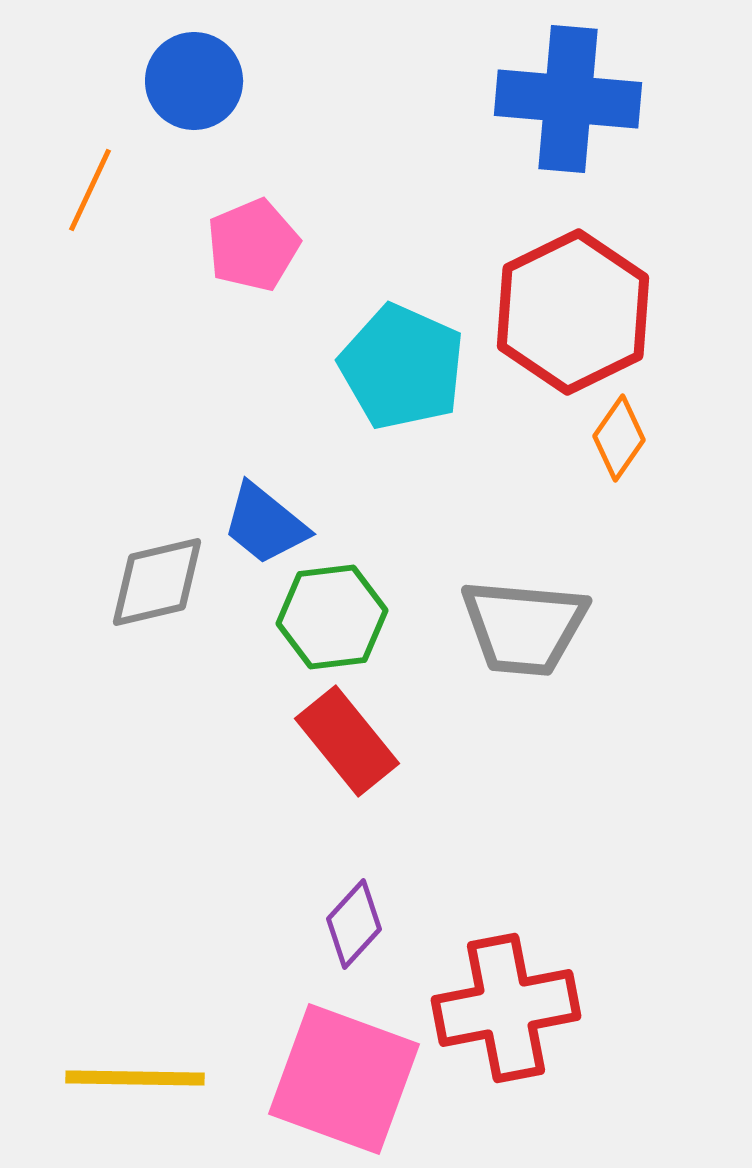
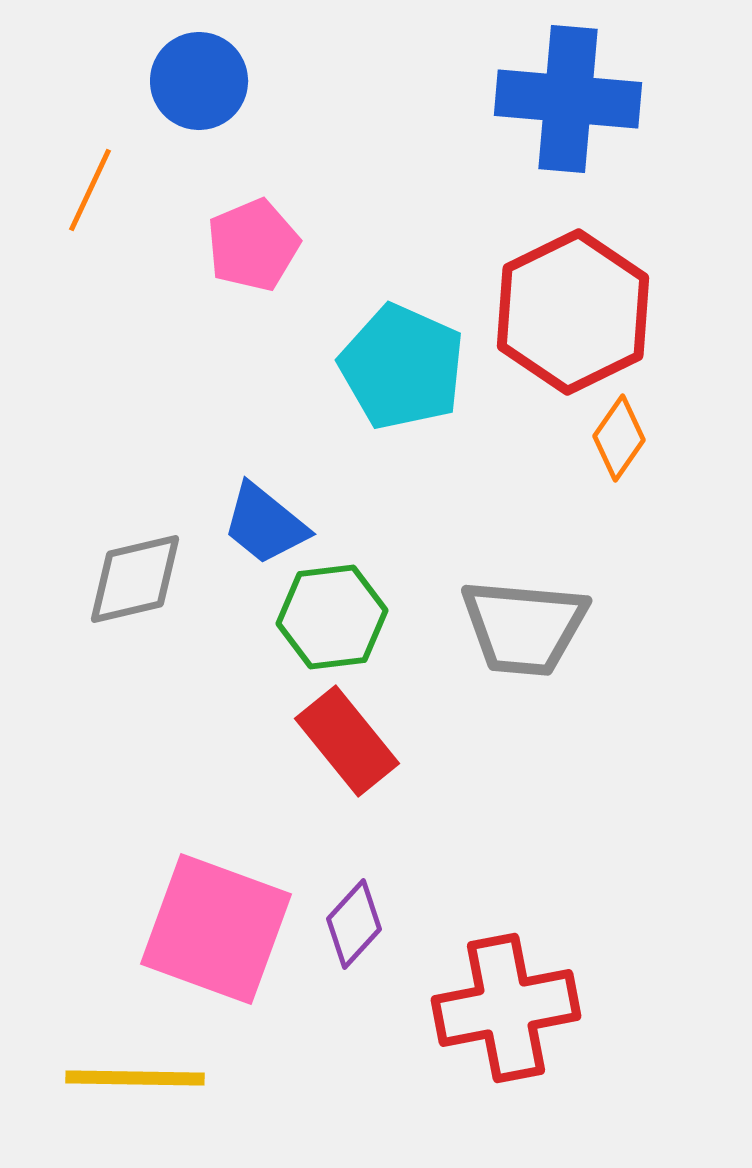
blue circle: moved 5 px right
gray diamond: moved 22 px left, 3 px up
pink square: moved 128 px left, 150 px up
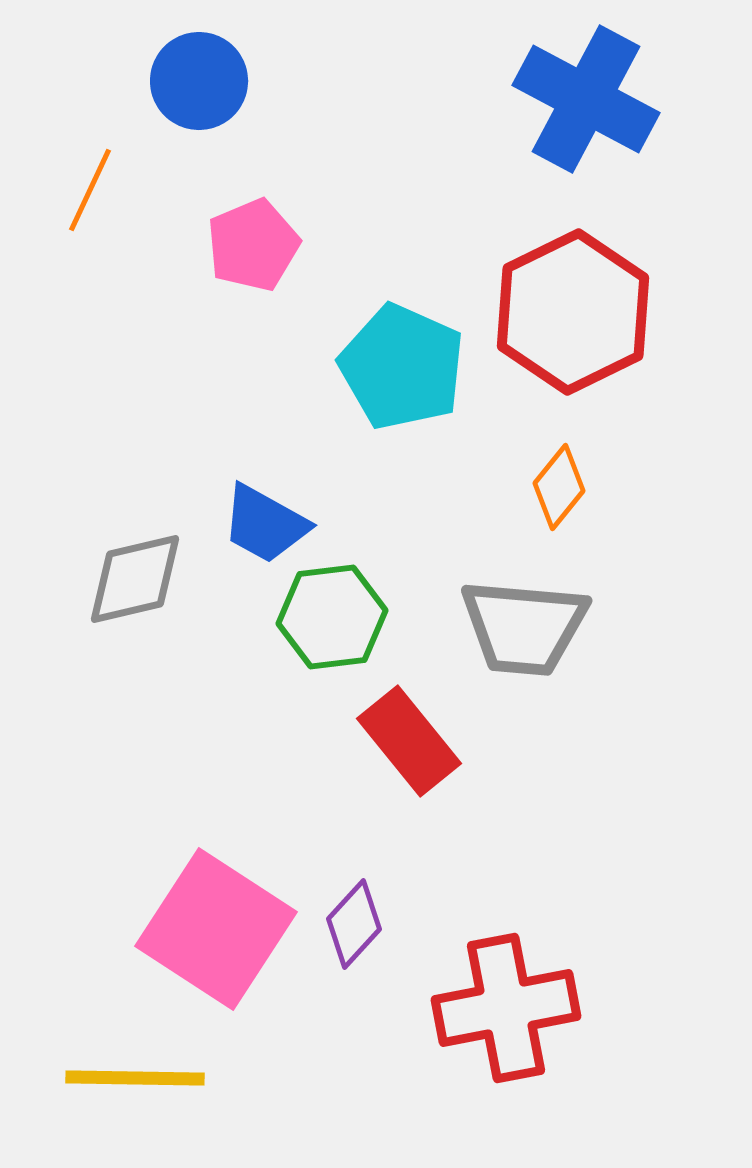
blue cross: moved 18 px right; rotated 23 degrees clockwise
orange diamond: moved 60 px left, 49 px down; rotated 4 degrees clockwise
blue trapezoid: rotated 10 degrees counterclockwise
red rectangle: moved 62 px right
pink square: rotated 13 degrees clockwise
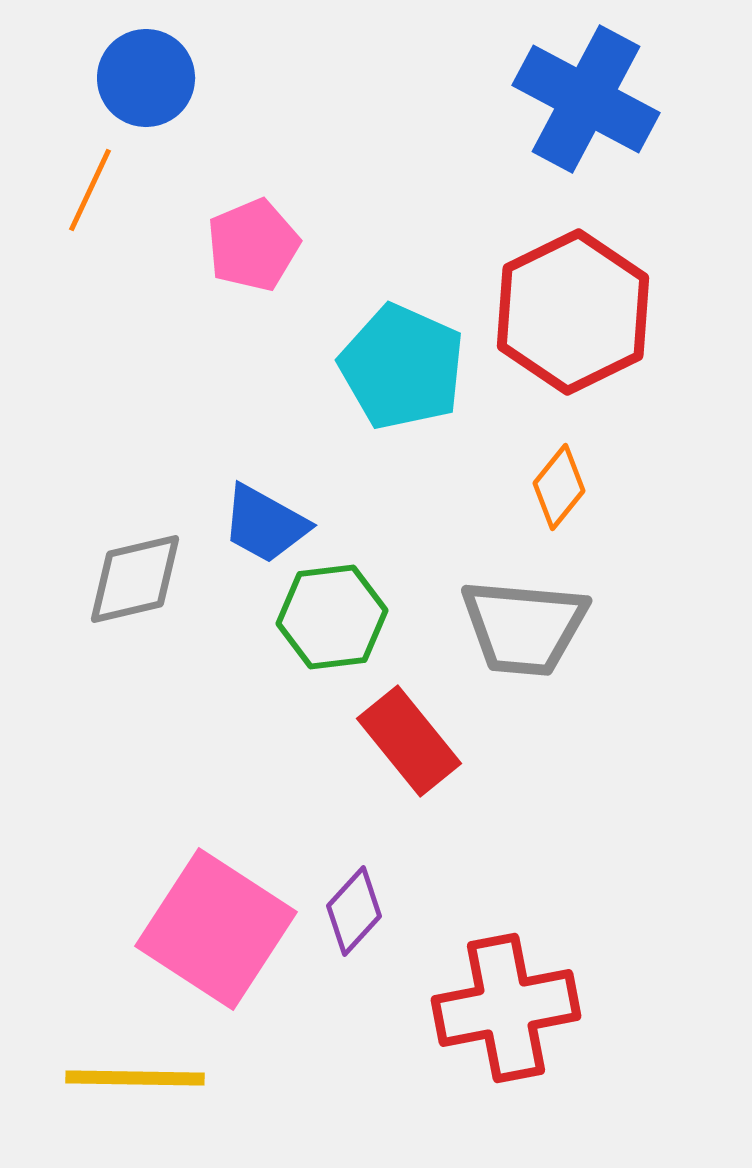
blue circle: moved 53 px left, 3 px up
purple diamond: moved 13 px up
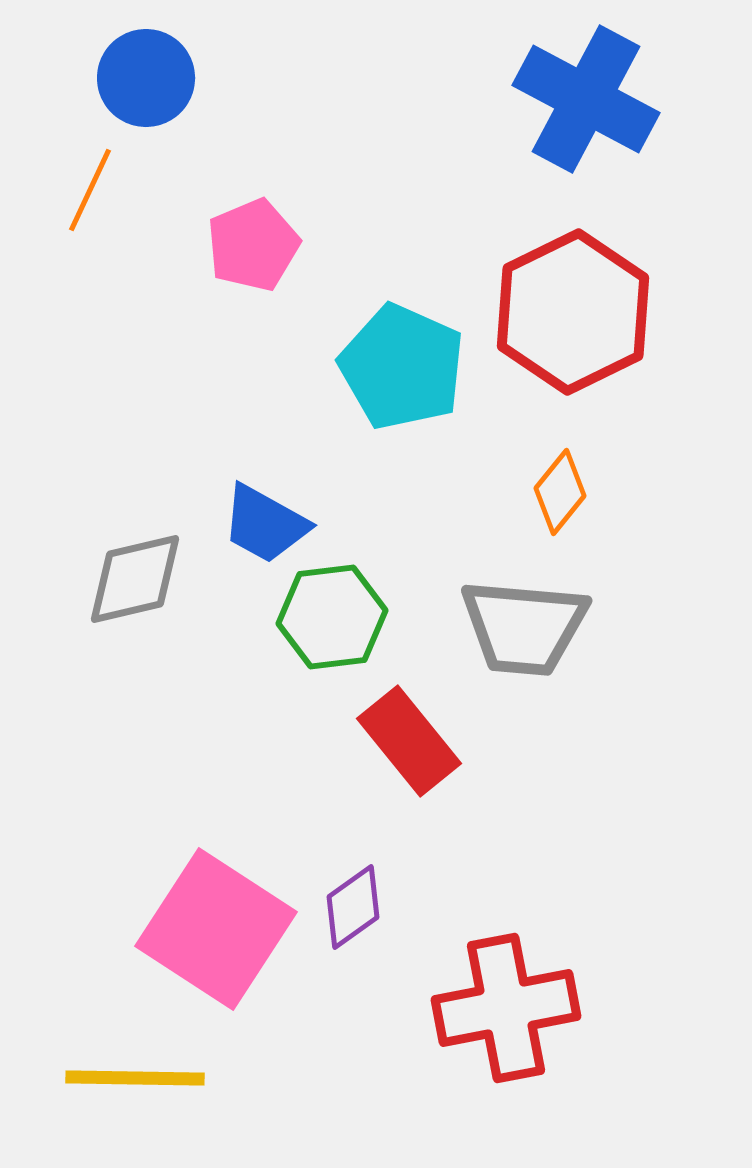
orange diamond: moved 1 px right, 5 px down
purple diamond: moved 1 px left, 4 px up; rotated 12 degrees clockwise
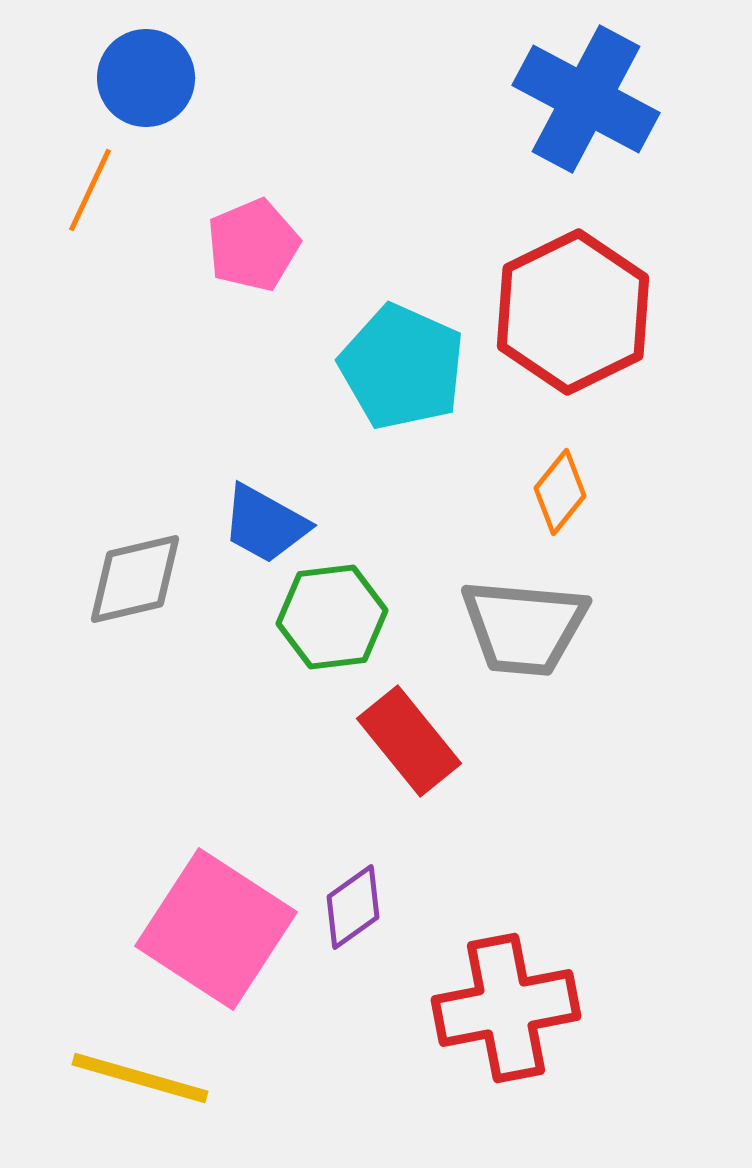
yellow line: moved 5 px right; rotated 15 degrees clockwise
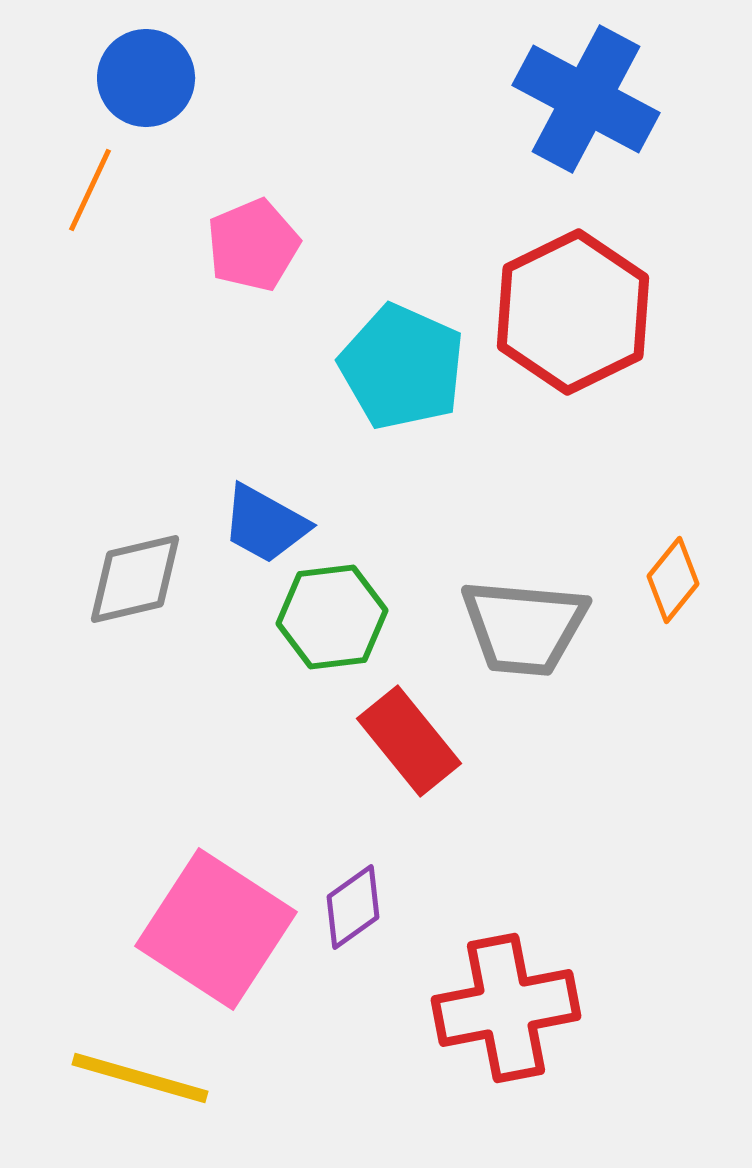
orange diamond: moved 113 px right, 88 px down
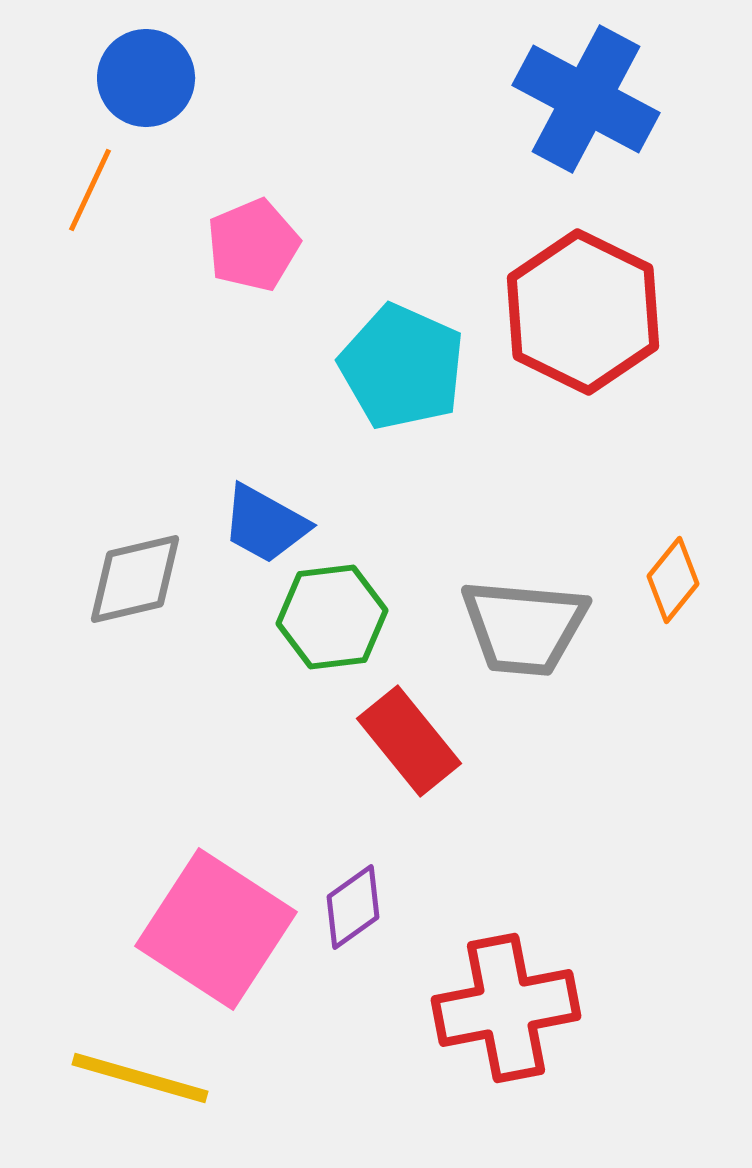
red hexagon: moved 10 px right; rotated 8 degrees counterclockwise
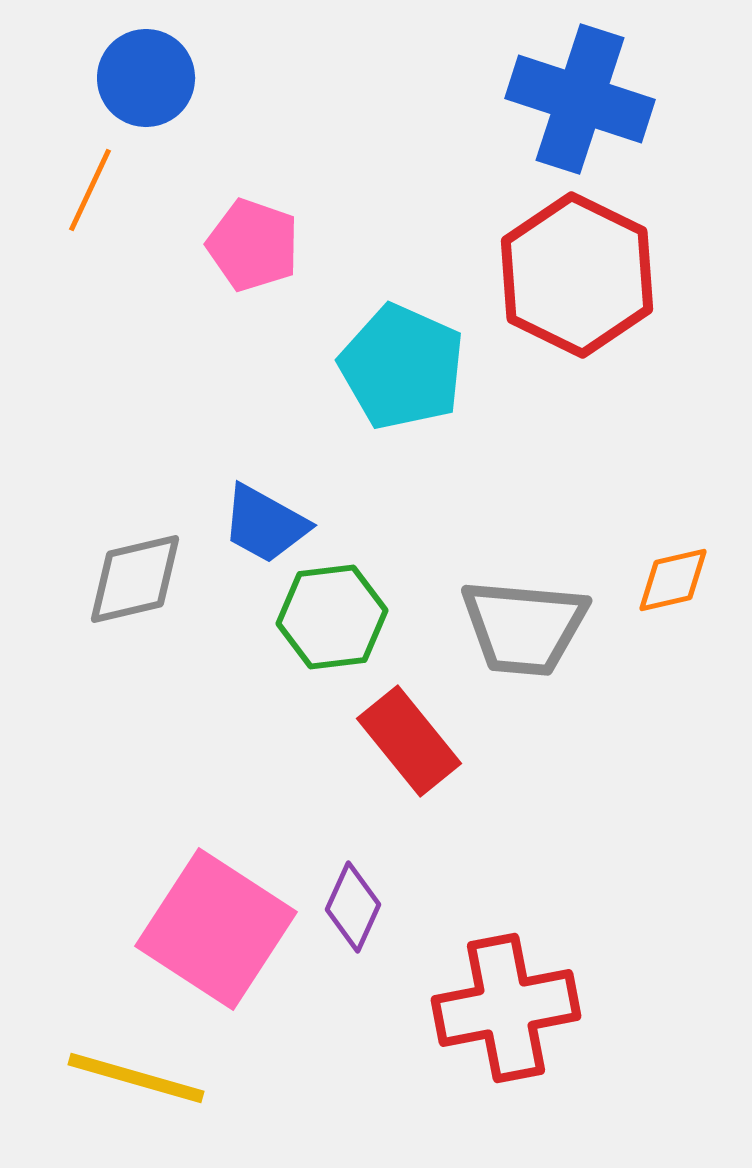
blue cross: moved 6 px left; rotated 10 degrees counterclockwise
pink pentagon: rotated 30 degrees counterclockwise
red hexagon: moved 6 px left, 37 px up
orange diamond: rotated 38 degrees clockwise
purple diamond: rotated 30 degrees counterclockwise
yellow line: moved 4 px left
